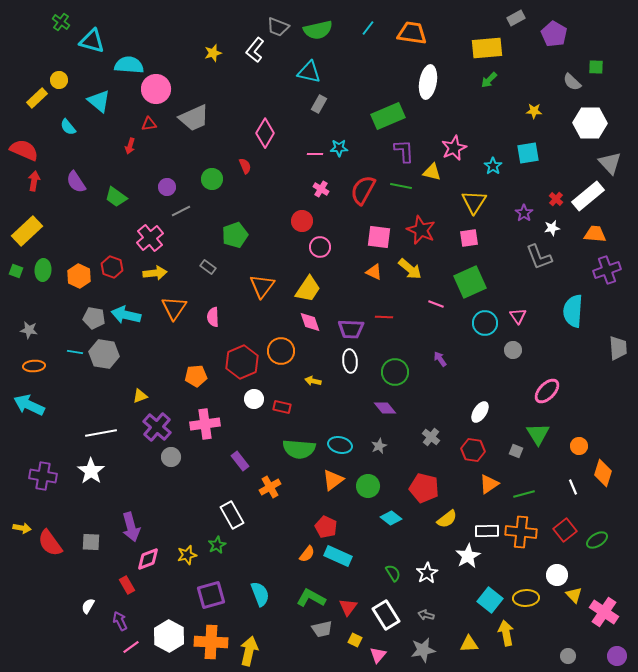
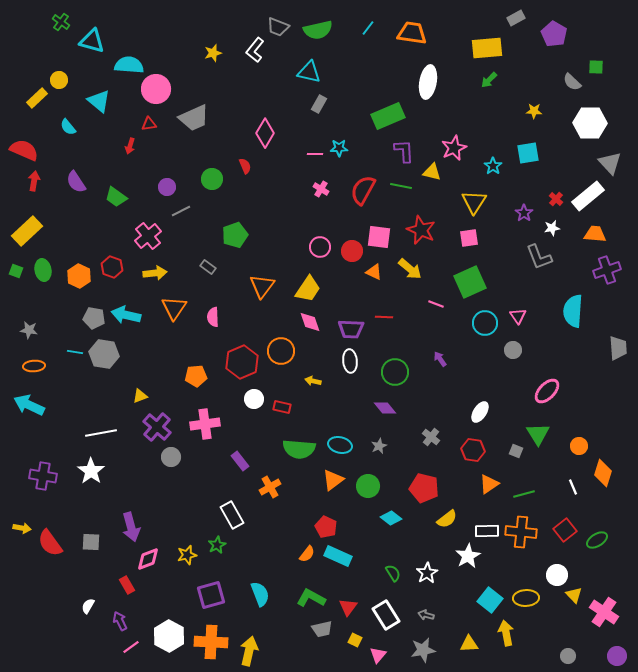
red circle at (302, 221): moved 50 px right, 30 px down
pink cross at (150, 238): moved 2 px left, 2 px up
green ellipse at (43, 270): rotated 15 degrees counterclockwise
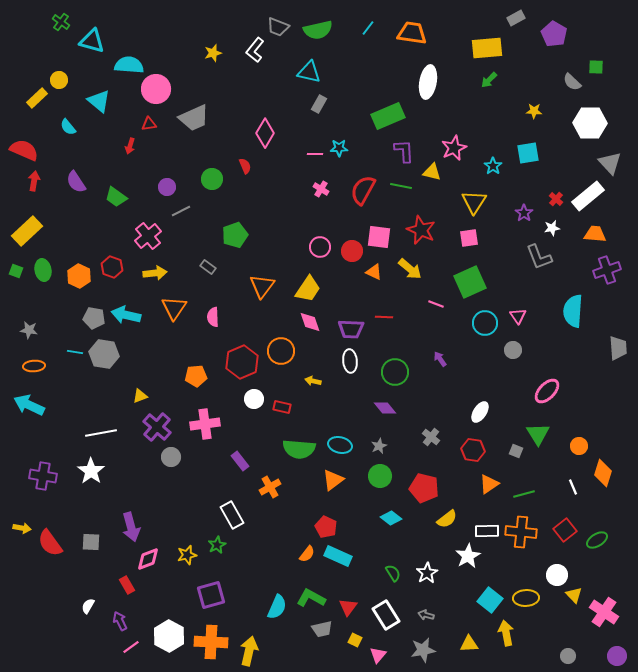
green circle at (368, 486): moved 12 px right, 10 px up
cyan semicircle at (260, 594): moved 17 px right, 13 px down; rotated 45 degrees clockwise
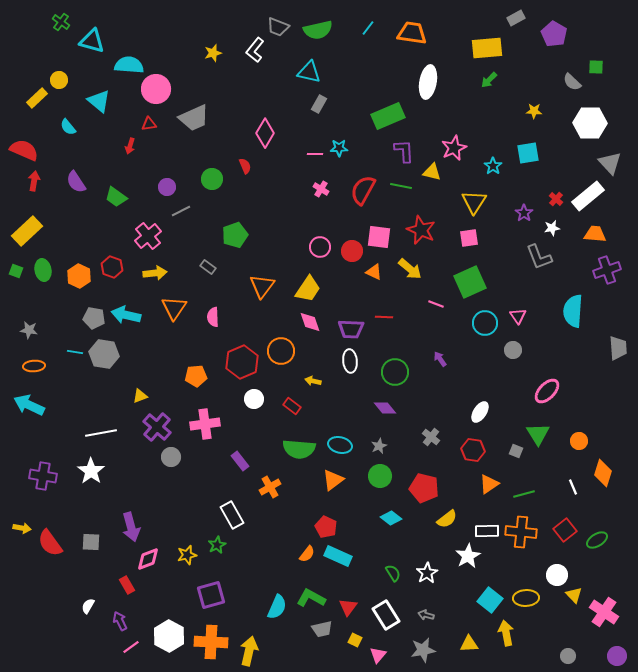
red rectangle at (282, 407): moved 10 px right, 1 px up; rotated 24 degrees clockwise
orange circle at (579, 446): moved 5 px up
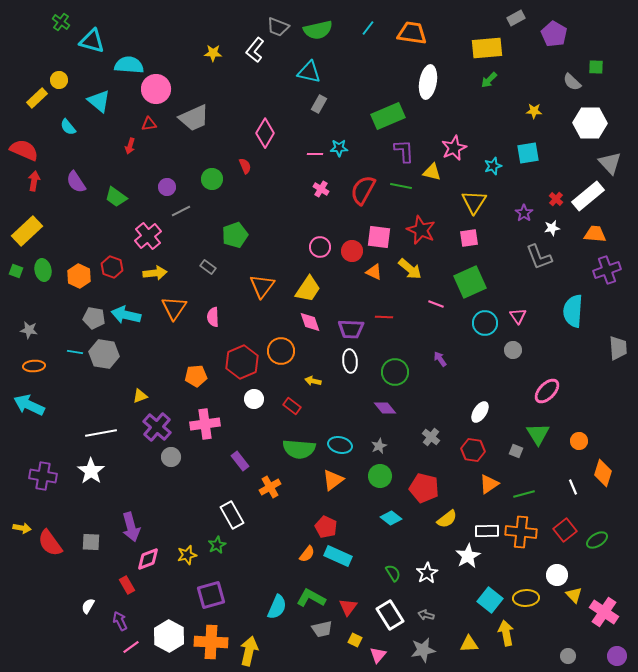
yellow star at (213, 53): rotated 18 degrees clockwise
cyan star at (493, 166): rotated 18 degrees clockwise
white rectangle at (386, 615): moved 4 px right
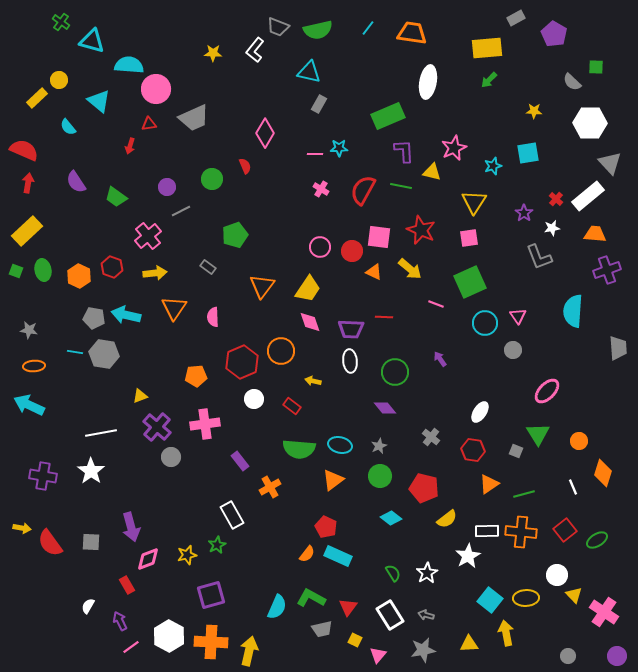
red arrow at (34, 181): moved 6 px left, 2 px down
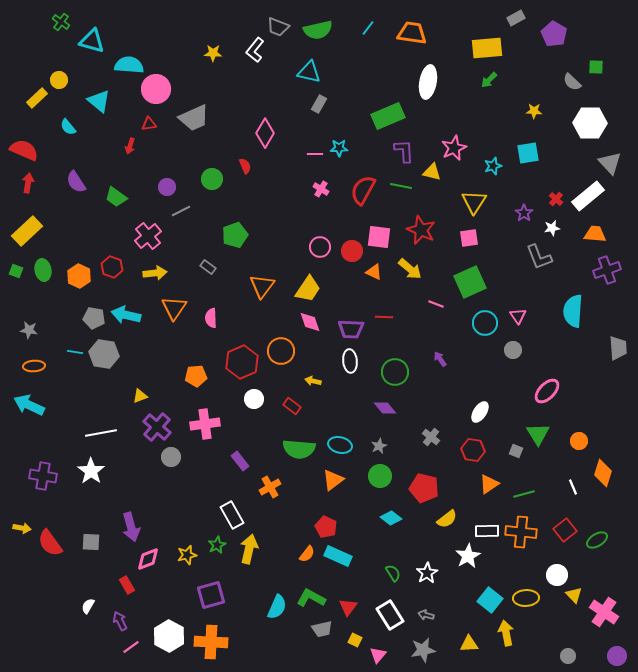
pink semicircle at (213, 317): moved 2 px left, 1 px down
yellow arrow at (249, 651): moved 102 px up
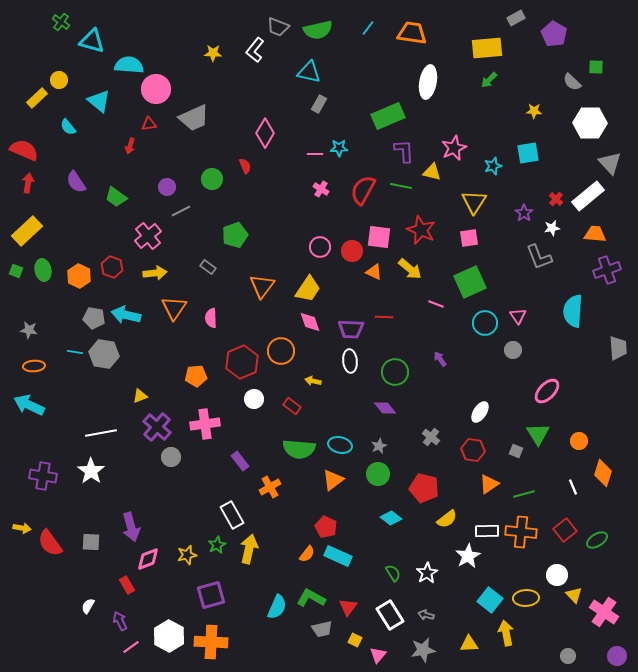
green circle at (380, 476): moved 2 px left, 2 px up
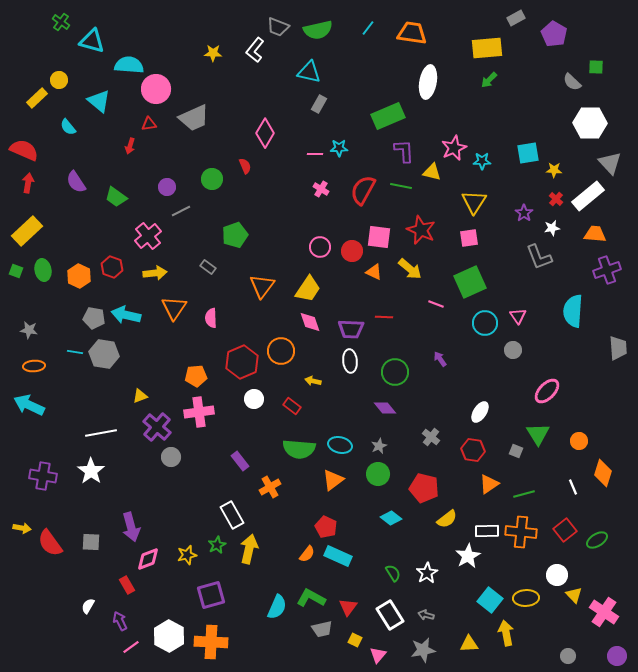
yellow star at (534, 111): moved 20 px right, 59 px down
cyan star at (493, 166): moved 11 px left, 5 px up; rotated 18 degrees clockwise
pink cross at (205, 424): moved 6 px left, 12 px up
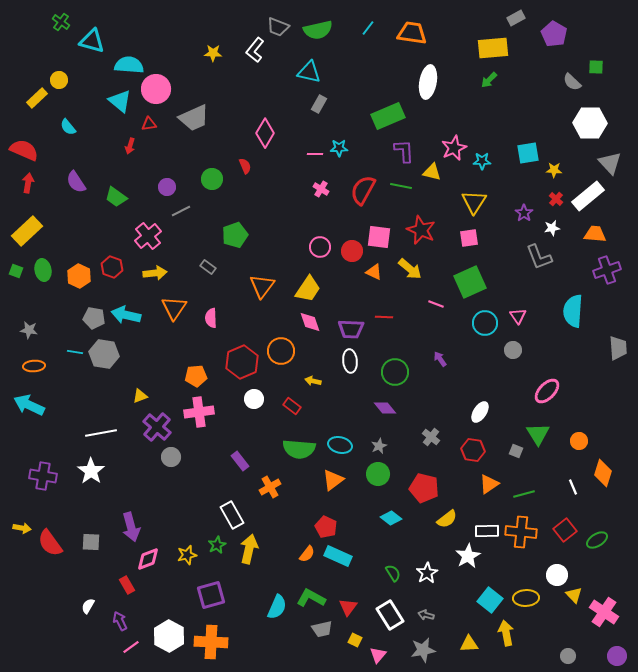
yellow rectangle at (487, 48): moved 6 px right
cyan triangle at (99, 101): moved 21 px right
